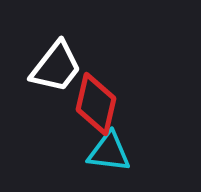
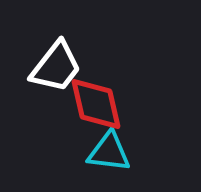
red diamond: rotated 26 degrees counterclockwise
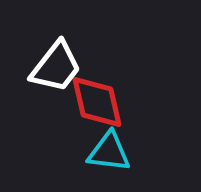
red diamond: moved 1 px right, 2 px up
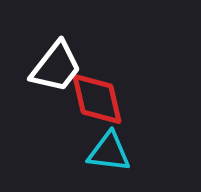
red diamond: moved 3 px up
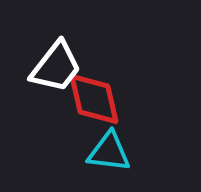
red diamond: moved 3 px left
